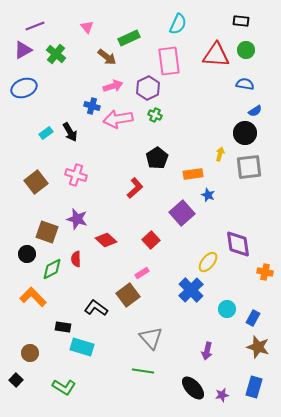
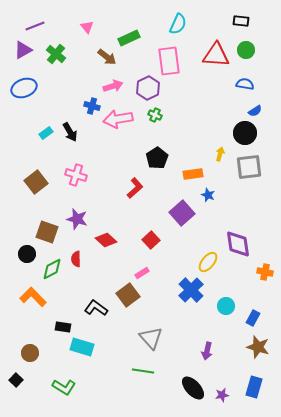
cyan circle at (227, 309): moved 1 px left, 3 px up
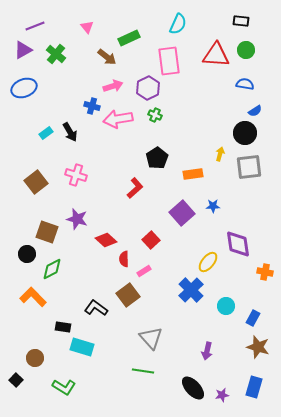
blue star at (208, 195): moved 5 px right, 11 px down; rotated 24 degrees counterclockwise
red semicircle at (76, 259): moved 48 px right
pink rectangle at (142, 273): moved 2 px right, 2 px up
brown circle at (30, 353): moved 5 px right, 5 px down
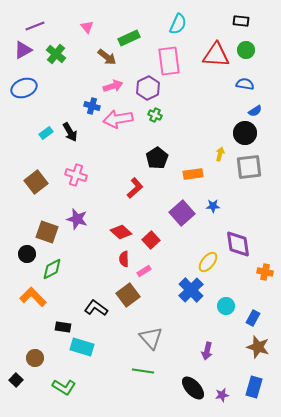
red diamond at (106, 240): moved 15 px right, 8 px up
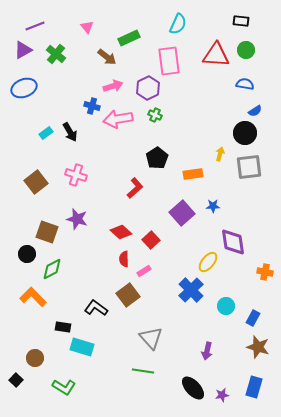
purple diamond at (238, 244): moved 5 px left, 2 px up
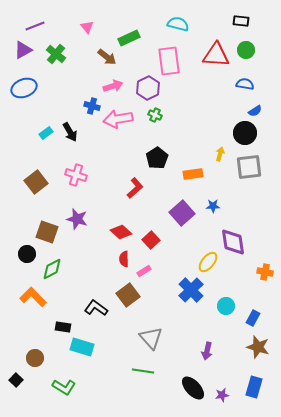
cyan semicircle at (178, 24): rotated 100 degrees counterclockwise
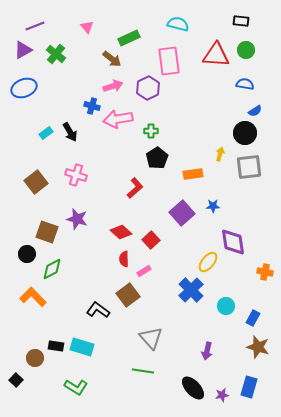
brown arrow at (107, 57): moved 5 px right, 2 px down
green cross at (155, 115): moved 4 px left, 16 px down; rotated 24 degrees counterclockwise
black L-shape at (96, 308): moved 2 px right, 2 px down
black rectangle at (63, 327): moved 7 px left, 19 px down
green L-shape at (64, 387): moved 12 px right
blue rectangle at (254, 387): moved 5 px left
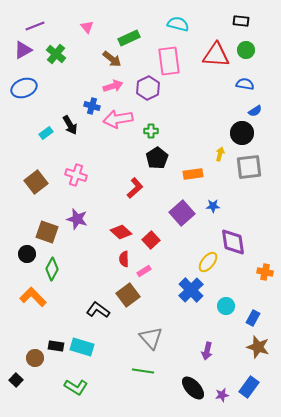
black arrow at (70, 132): moved 7 px up
black circle at (245, 133): moved 3 px left
green diamond at (52, 269): rotated 35 degrees counterclockwise
blue rectangle at (249, 387): rotated 20 degrees clockwise
